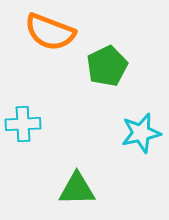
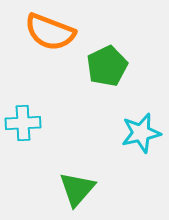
cyan cross: moved 1 px up
green triangle: rotated 48 degrees counterclockwise
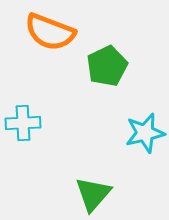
cyan star: moved 4 px right
green triangle: moved 16 px right, 5 px down
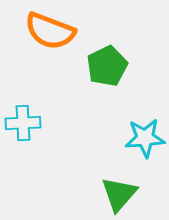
orange semicircle: moved 1 px up
cyan star: moved 5 px down; rotated 9 degrees clockwise
green triangle: moved 26 px right
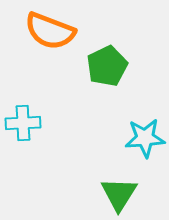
green triangle: rotated 9 degrees counterclockwise
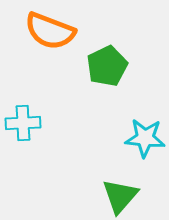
cyan star: rotated 9 degrees clockwise
green triangle: moved 1 px right, 2 px down; rotated 9 degrees clockwise
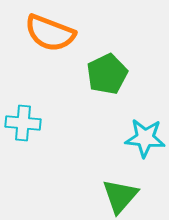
orange semicircle: moved 2 px down
green pentagon: moved 8 px down
cyan cross: rotated 8 degrees clockwise
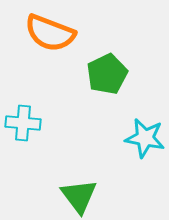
cyan star: rotated 6 degrees clockwise
green triangle: moved 41 px left; rotated 18 degrees counterclockwise
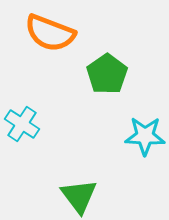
green pentagon: rotated 9 degrees counterclockwise
cyan cross: moved 1 px left, 1 px down; rotated 28 degrees clockwise
cyan star: moved 2 px up; rotated 9 degrees counterclockwise
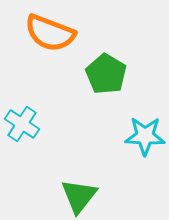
green pentagon: moved 1 px left; rotated 6 degrees counterclockwise
green triangle: rotated 15 degrees clockwise
